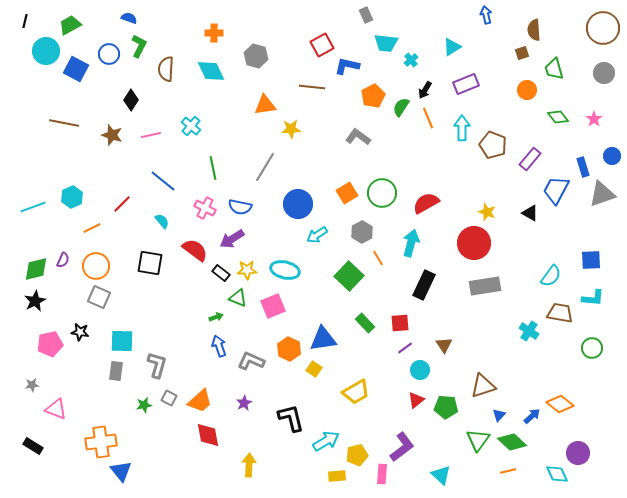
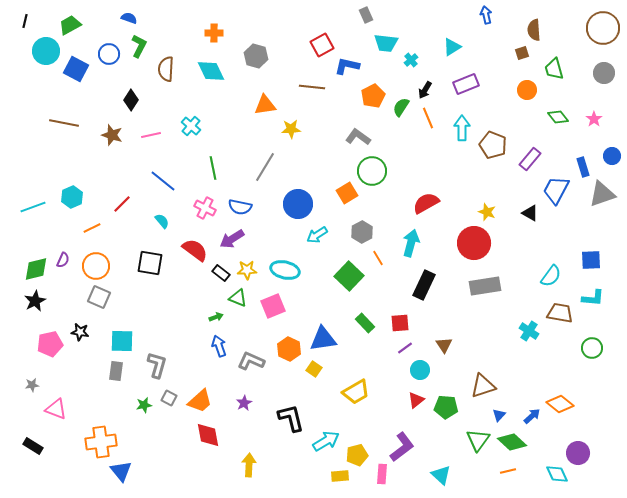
green circle at (382, 193): moved 10 px left, 22 px up
yellow rectangle at (337, 476): moved 3 px right
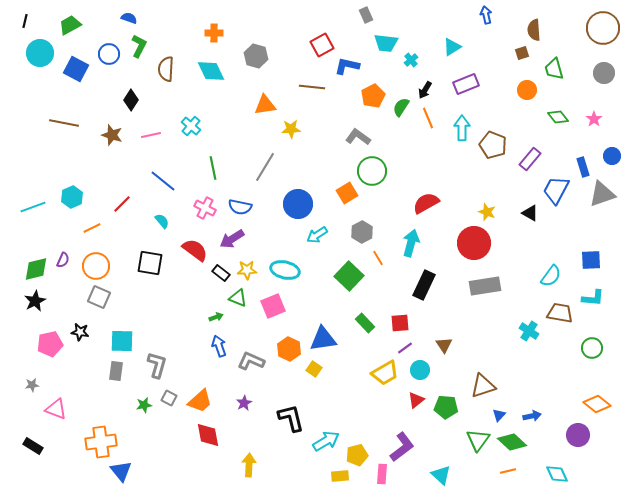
cyan circle at (46, 51): moved 6 px left, 2 px down
yellow trapezoid at (356, 392): moved 29 px right, 19 px up
orange diamond at (560, 404): moved 37 px right
blue arrow at (532, 416): rotated 30 degrees clockwise
purple circle at (578, 453): moved 18 px up
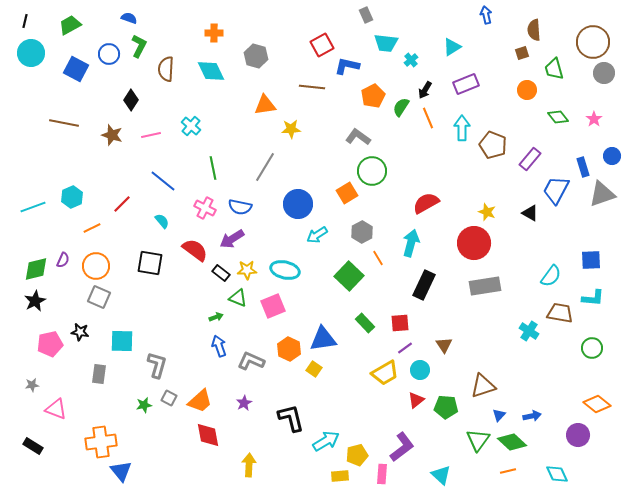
brown circle at (603, 28): moved 10 px left, 14 px down
cyan circle at (40, 53): moved 9 px left
gray rectangle at (116, 371): moved 17 px left, 3 px down
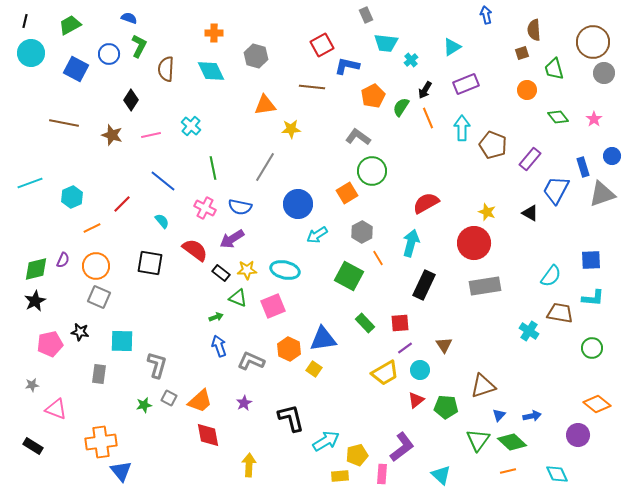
cyan line at (33, 207): moved 3 px left, 24 px up
green square at (349, 276): rotated 16 degrees counterclockwise
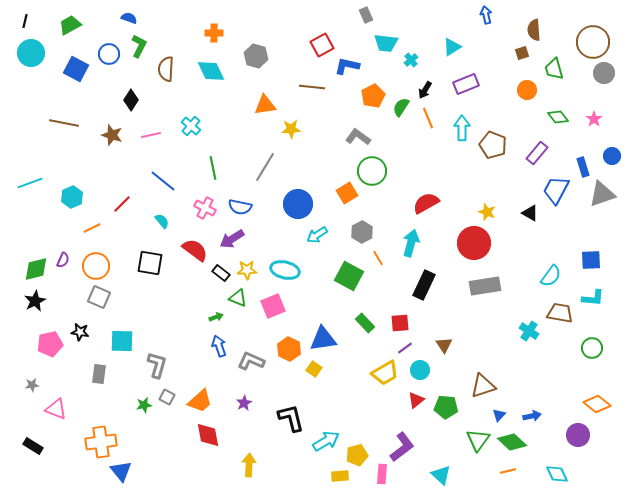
purple rectangle at (530, 159): moved 7 px right, 6 px up
gray square at (169, 398): moved 2 px left, 1 px up
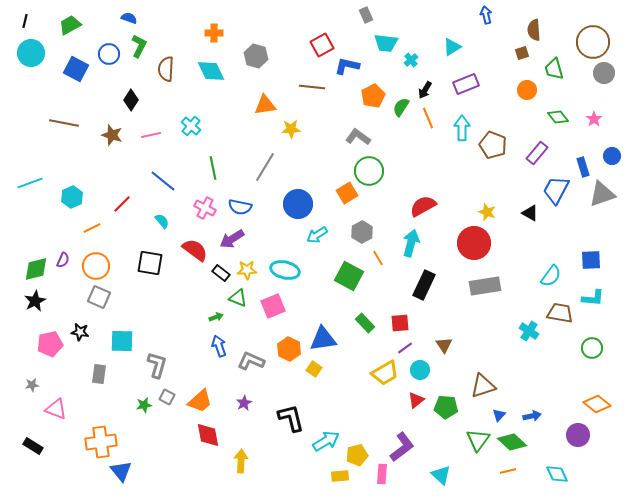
green circle at (372, 171): moved 3 px left
red semicircle at (426, 203): moved 3 px left, 3 px down
yellow arrow at (249, 465): moved 8 px left, 4 px up
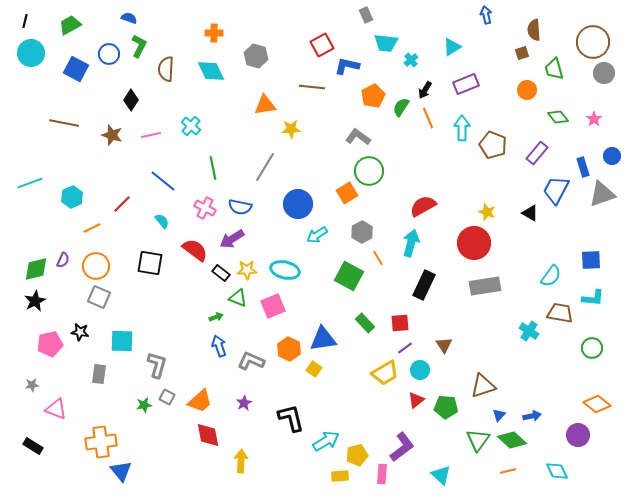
green diamond at (512, 442): moved 2 px up
cyan diamond at (557, 474): moved 3 px up
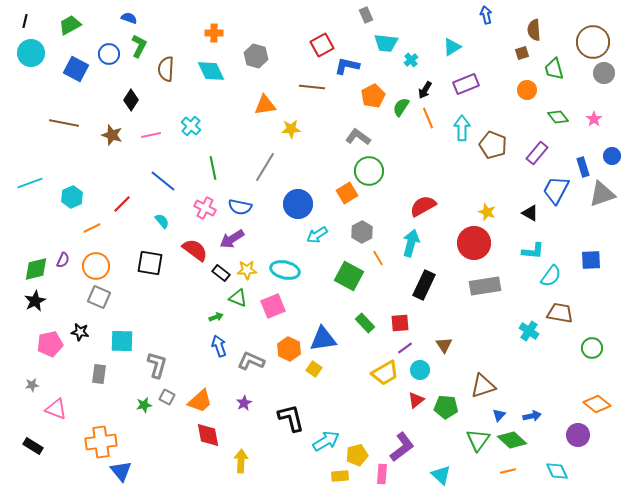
cyan L-shape at (593, 298): moved 60 px left, 47 px up
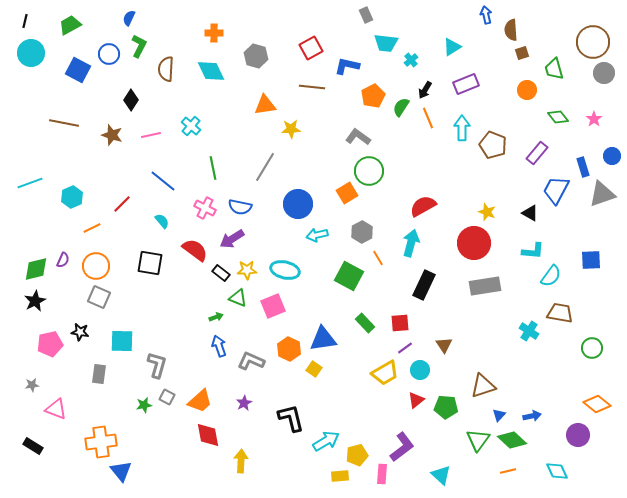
blue semicircle at (129, 18): rotated 84 degrees counterclockwise
brown semicircle at (534, 30): moved 23 px left
red square at (322, 45): moved 11 px left, 3 px down
blue square at (76, 69): moved 2 px right, 1 px down
cyan arrow at (317, 235): rotated 20 degrees clockwise
